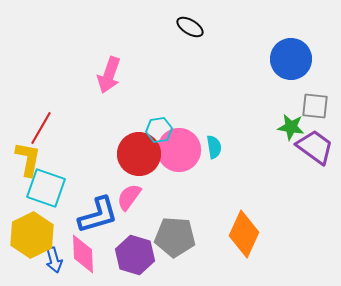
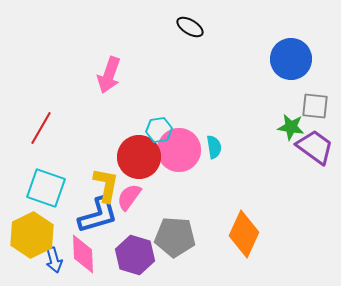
red circle: moved 3 px down
yellow L-shape: moved 78 px right, 26 px down
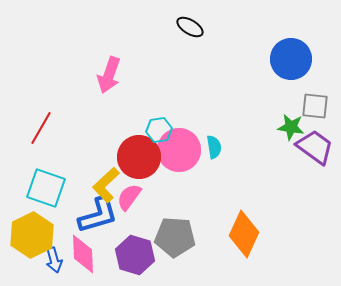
yellow L-shape: rotated 144 degrees counterclockwise
